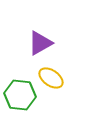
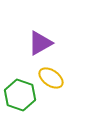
green hexagon: rotated 12 degrees clockwise
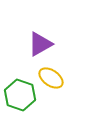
purple triangle: moved 1 px down
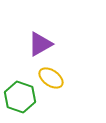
green hexagon: moved 2 px down
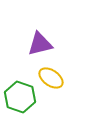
purple triangle: rotated 16 degrees clockwise
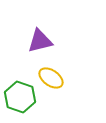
purple triangle: moved 3 px up
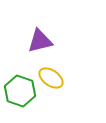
green hexagon: moved 6 px up
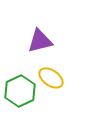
green hexagon: rotated 16 degrees clockwise
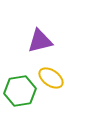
green hexagon: rotated 16 degrees clockwise
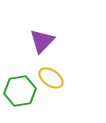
purple triangle: moved 2 px right; rotated 32 degrees counterclockwise
